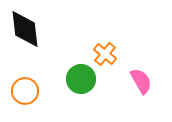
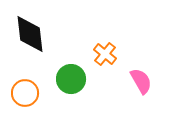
black diamond: moved 5 px right, 5 px down
green circle: moved 10 px left
orange circle: moved 2 px down
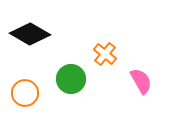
black diamond: rotated 54 degrees counterclockwise
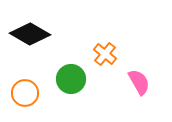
pink semicircle: moved 2 px left, 1 px down
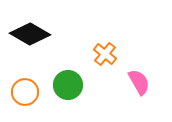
green circle: moved 3 px left, 6 px down
orange circle: moved 1 px up
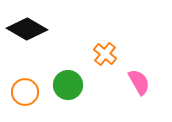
black diamond: moved 3 px left, 5 px up
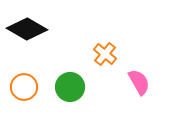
green circle: moved 2 px right, 2 px down
orange circle: moved 1 px left, 5 px up
